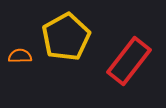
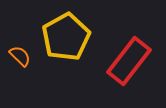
orange semicircle: rotated 45 degrees clockwise
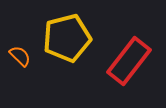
yellow pentagon: moved 1 px right, 1 px down; rotated 15 degrees clockwise
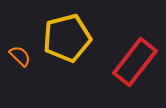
red rectangle: moved 6 px right, 1 px down
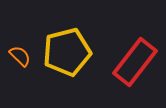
yellow pentagon: moved 14 px down
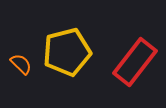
orange semicircle: moved 1 px right, 8 px down
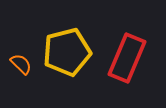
red rectangle: moved 8 px left, 4 px up; rotated 15 degrees counterclockwise
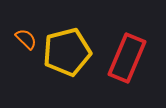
orange semicircle: moved 5 px right, 25 px up
